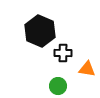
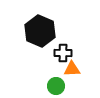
orange triangle: moved 15 px left; rotated 12 degrees counterclockwise
green circle: moved 2 px left
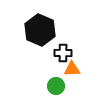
black hexagon: moved 1 px up
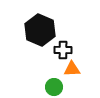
black cross: moved 3 px up
green circle: moved 2 px left, 1 px down
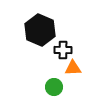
orange triangle: moved 1 px right, 1 px up
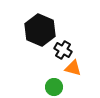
black cross: rotated 30 degrees clockwise
orange triangle: rotated 18 degrees clockwise
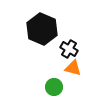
black hexagon: moved 2 px right, 1 px up
black cross: moved 6 px right, 1 px up
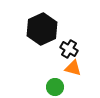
black hexagon: rotated 12 degrees clockwise
green circle: moved 1 px right
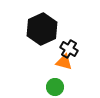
orange triangle: moved 9 px left, 6 px up
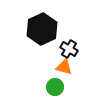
orange triangle: moved 5 px down
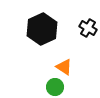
black cross: moved 19 px right, 21 px up
orange triangle: rotated 18 degrees clockwise
